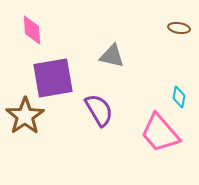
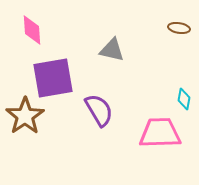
gray triangle: moved 6 px up
cyan diamond: moved 5 px right, 2 px down
pink trapezoid: rotated 129 degrees clockwise
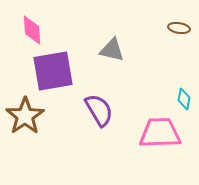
purple square: moved 7 px up
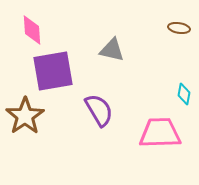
cyan diamond: moved 5 px up
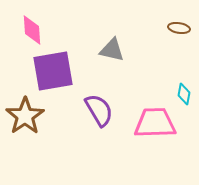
pink trapezoid: moved 5 px left, 10 px up
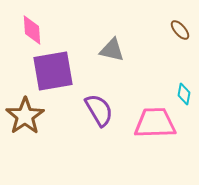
brown ellipse: moved 1 px right, 2 px down; rotated 40 degrees clockwise
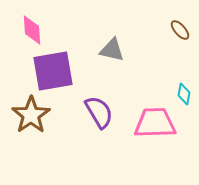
purple semicircle: moved 2 px down
brown star: moved 6 px right, 1 px up
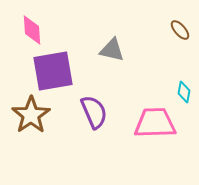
cyan diamond: moved 2 px up
purple semicircle: moved 5 px left; rotated 8 degrees clockwise
